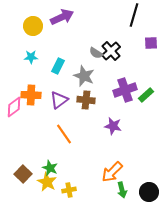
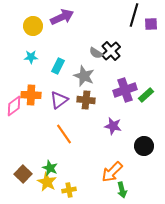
purple square: moved 19 px up
pink diamond: moved 1 px up
black circle: moved 5 px left, 46 px up
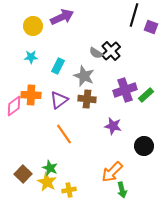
purple square: moved 3 px down; rotated 24 degrees clockwise
brown cross: moved 1 px right, 1 px up
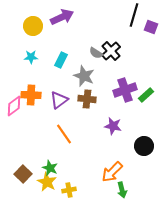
cyan rectangle: moved 3 px right, 6 px up
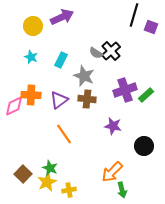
cyan star: rotated 24 degrees clockwise
pink diamond: rotated 10 degrees clockwise
yellow star: rotated 18 degrees clockwise
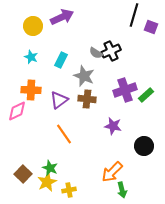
black cross: rotated 18 degrees clockwise
orange cross: moved 5 px up
pink diamond: moved 3 px right, 5 px down
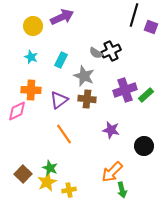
purple star: moved 2 px left, 4 px down
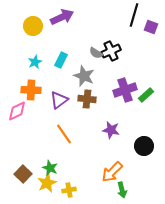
cyan star: moved 4 px right, 5 px down; rotated 24 degrees clockwise
yellow star: moved 1 px down
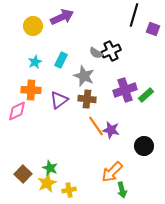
purple square: moved 2 px right, 2 px down
orange line: moved 32 px right, 8 px up
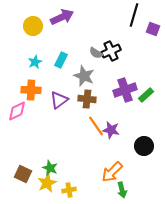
brown square: rotated 18 degrees counterclockwise
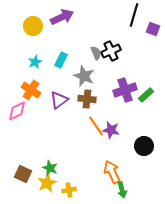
gray semicircle: rotated 144 degrees counterclockwise
orange cross: rotated 30 degrees clockwise
orange arrow: rotated 110 degrees clockwise
